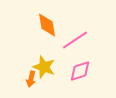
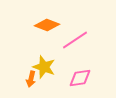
orange diamond: rotated 60 degrees counterclockwise
pink diamond: moved 7 px down; rotated 10 degrees clockwise
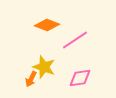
orange arrow: rotated 14 degrees clockwise
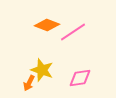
pink line: moved 2 px left, 8 px up
yellow star: moved 2 px left, 3 px down
orange arrow: moved 2 px left, 4 px down
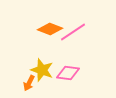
orange diamond: moved 3 px right, 4 px down
pink diamond: moved 12 px left, 5 px up; rotated 15 degrees clockwise
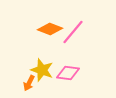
pink line: rotated 16 degrees counterclockwise
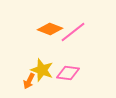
pink line: rotated 12 degrees clockwise
orange arrow: moved 2 px up
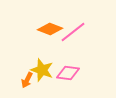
orange arrow: moved 2 px left, 1 px up
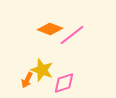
pink line: moved 1 px left, 3 px down
pink diamond: moved 4 px left, 10 px down; rotated 25 degrees counterclockwise
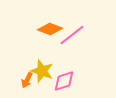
yellow star: moved 1 px down
pink diamond: moved 2 px up
